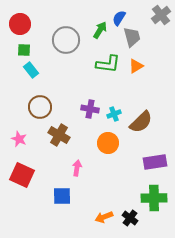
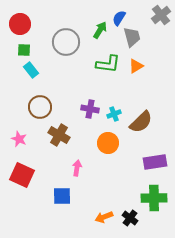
gray circle: moved 2 px down
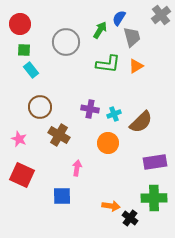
orange arrow: moved 7 px right, 11 px up; rotated 150 degrees counterclockwise
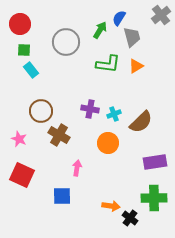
brown circle: moved 1 px right, 4 px down
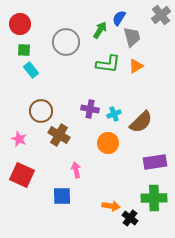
pink arrow: moved 1 px left, 2 px down; rotated 21 degrees counterclockwise
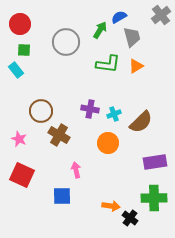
blue semicircle: moved 1 px up; rotated 28 degrees clockwise
cyan rectangle: moved 15 px left
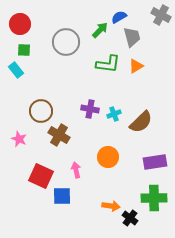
gray cross: rotated 24 degrees counterclockwise
green arrow: rotated 12 degrees clockwise
orange circle: moved 14 px down
red square: moved 19 px right, 1 px down
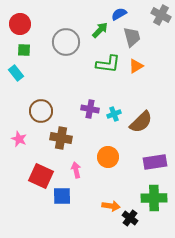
blue semicircle: moved 3 px up
cyan rectangle: moved 3 px down
brown cross: moved 2 px right, 3 px down; rotated 20 degrees counterclockwise
